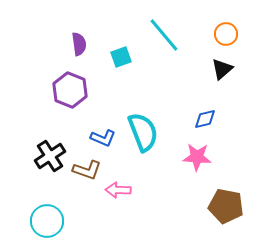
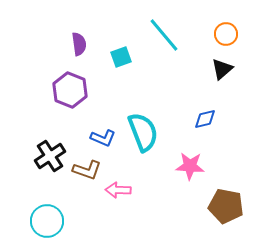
pink star: moved 7 px left, 9 px down
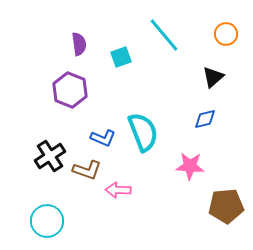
black triangle: moved 9 px left, 8 px down
brown pentagon: rotated 16 degrees counterclockwise
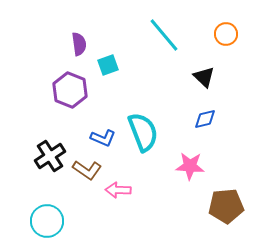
cyan square: moved 13 px left, 8 px down
black triangle: moved 9 px left; rotated 35 degrees counterclockwise
brown L-shape: rotated 16 degrees clockwise
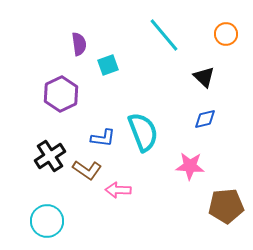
purple hexagon: moved 9 px left, 4 px down; rotated 12 degrees clockwise
blue L-shape: rotated 15 degrees counterclockwise
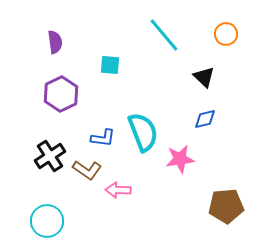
purple semicircle: moved 24 px left, 2 px up
cyan square: moved 2 px right; rotated 25 degrees clockwise
pink star: moved 10 px left, 7 px up; rotated 12 degrees counterclockwise
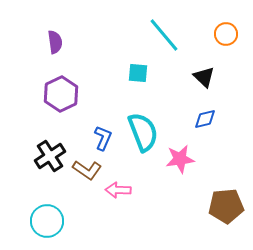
cyan square: moved 28 px right, 8 px down
blue L-shape: rotated 75 degrees counterclockwise
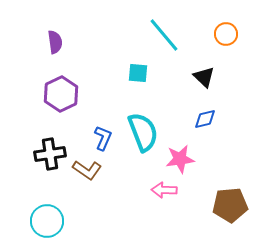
black cross: moved 2 px up; rotated 24 degrees clockwise
pink arrow: moved 46 px right
brown pentagon: moved 4 px right, 1 px up
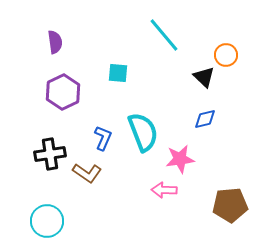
orange circle: moved 21 px down
cyan square: moved 20 px left
purple hexagon: moved 2 px right, 2 px up
brown L-shape: moved 3 px down
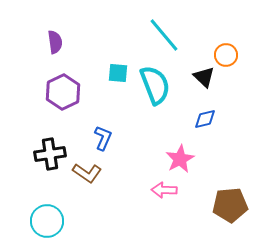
cyan semicircle: moved 12 px right, 47 px up
pink star: rotated 20 degrees counterclockwise
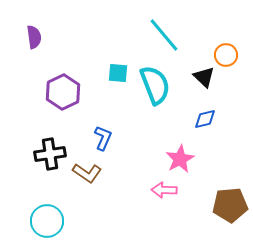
purple semicircle: moved 21 px left, 5 px up
